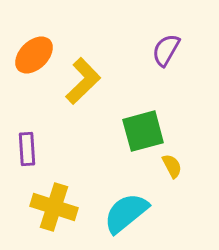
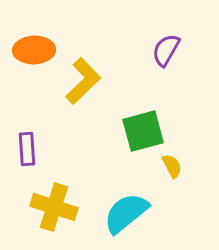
orange ellipse: moved 5 px up; rotated 42 degrees clockwise
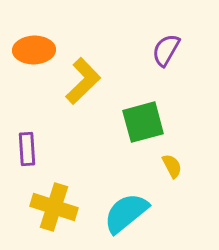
green square: moved 9 px up
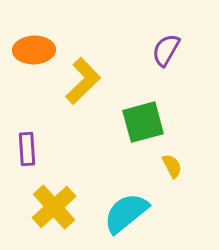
yellow cross: rotated 30 degrees clockwise
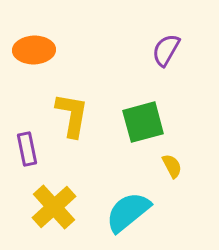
yellow L-shape: moved 11 px left, 34 px down; rotated 36 degrees counterclockwise
purple rectangle: rotated 8 degrees counterclockwise
cyan semicircle: moved 2 px right, 1 px up
